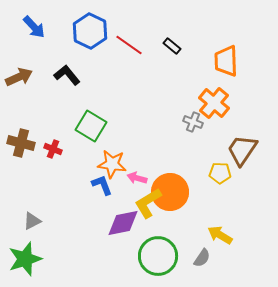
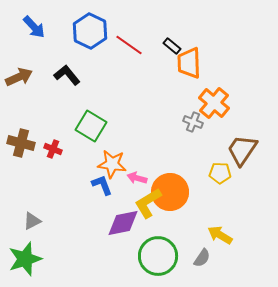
orange trapezoid: moved 37 px left, 2 px down
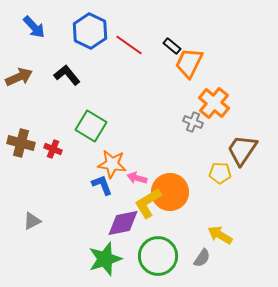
orange trapezoid: rotated 28 degrees clockwise
green star: moved 80 px right
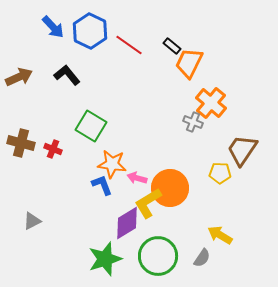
blue arrow: moved 19 px right
orange cross: moved 3 px left
orange circle: moved 4 px up
purple diamond: moved 4 px right; rotated 20 degrees counterclockwise
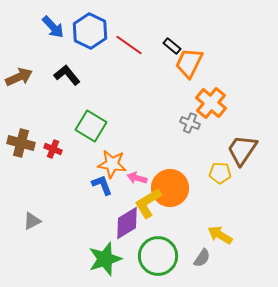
gray cross: moved 3 px left, 1 px down
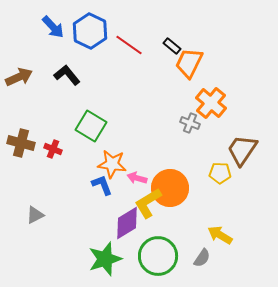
gray triangle: moved 3 px right, 6 px up
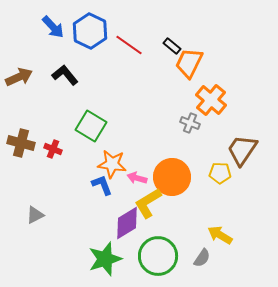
black L-shape: moved 2 px left
orange cross: moved 3 px up
orange circle: moved 2 px right, 11 px up
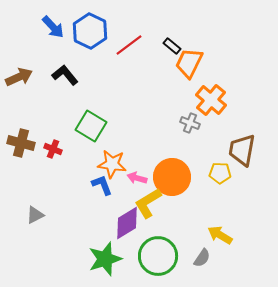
red line: rotated 72 degrees counterclockwise
brown trapezoid: rotated 24 degrees counterclockwise
